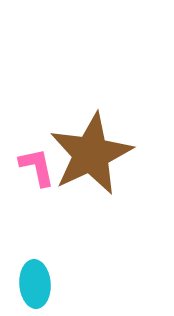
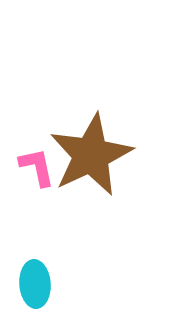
brown star: moved 1 px down
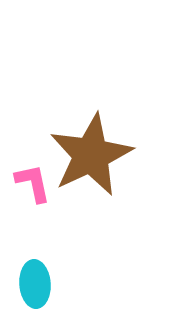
pink L-shape: moved 4 px left, 16 px down
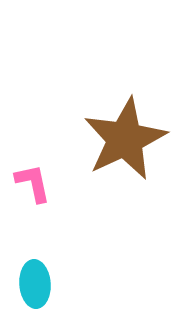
brown star: moved 34 px right, 16 px up
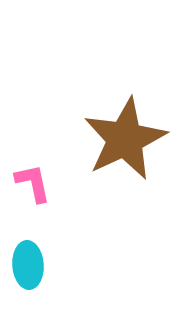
cyan ellipse: moved 7 px left, 19 px up
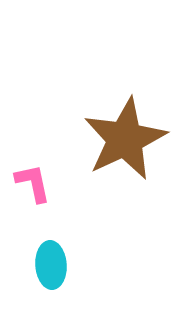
cyan ellipse: moved 23 px right
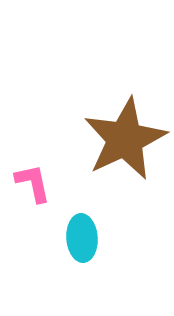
cyan ellipse: moved 31 px right, 27 px up
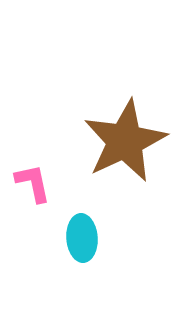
brown star: moved 2 px down
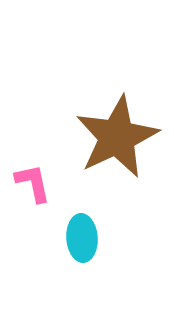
brown star: moved 8 px left, 4 px up
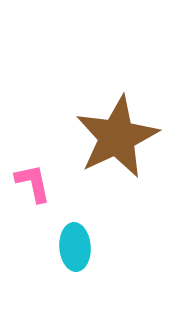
cyan ellipse: moved 7 px left, 9 px down
